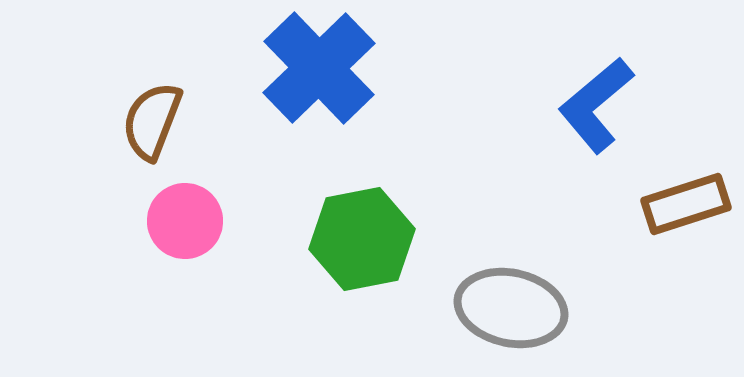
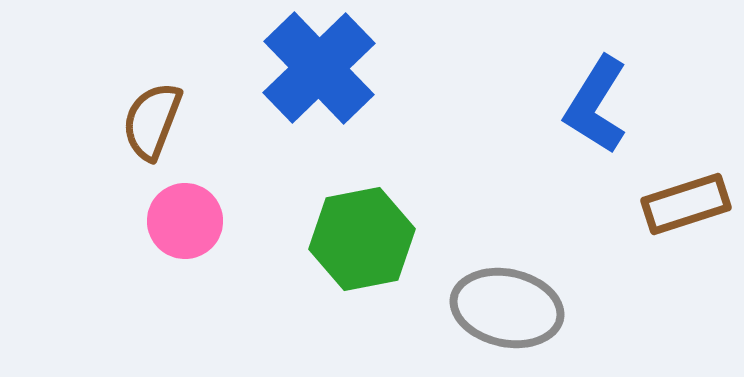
blue L-shape: rotated 18 degrees counterclockwise
gray ellipse: moved 4 px left
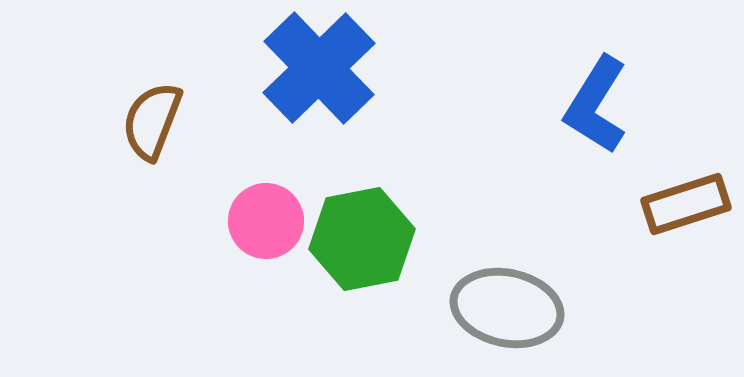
pink circle: moved 81 px right
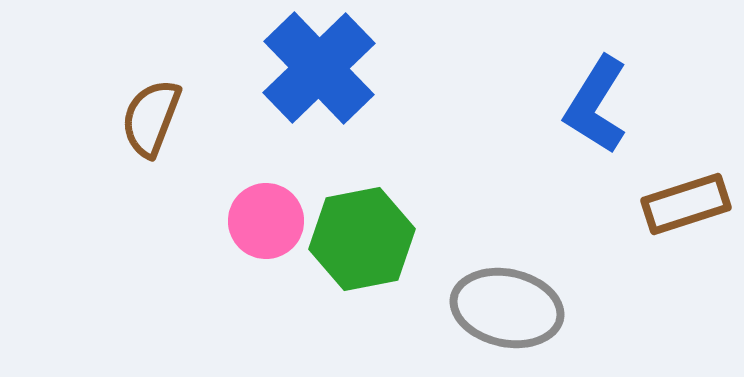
brown semicircle: moved 1 px left, 3 px up
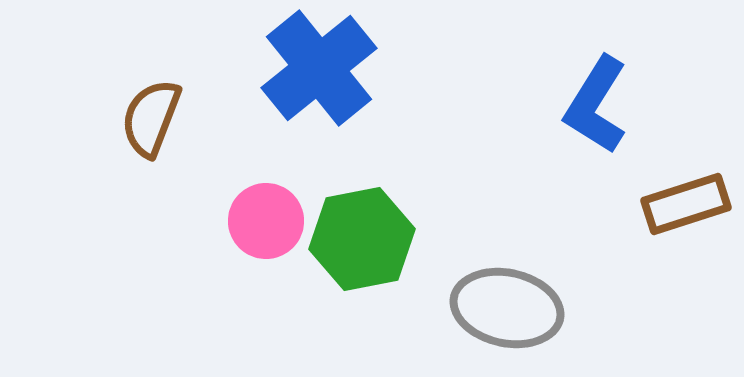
blue cross: rotated 5 degrees clockwise
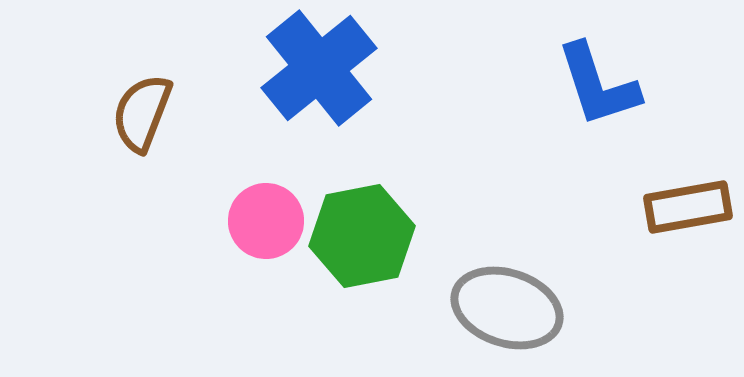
blue L-shape: moved 2 px right, 20 px up; rotated 50 degrees counterclockwise
brown semicircle: moved 9 px left, 5 px up
brown rectangle: moved 2 px right, 3 px down; rotated 8 degrees clockwise
green hexagon: moved 3 px up
gray ellipse: rotated 6 degrees clockwise
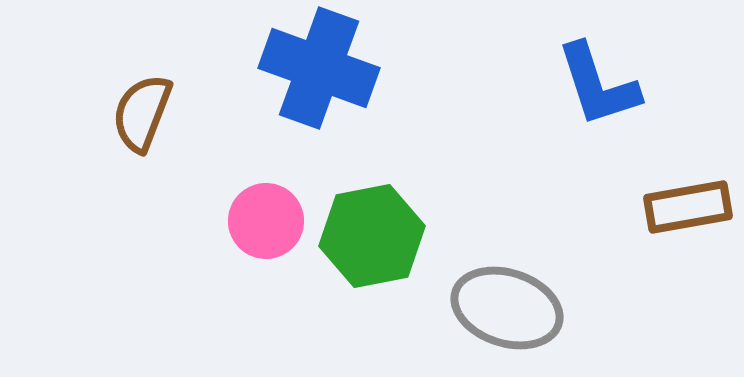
blue cross: rotated 31 degrees counterclockwise
green hexagon: moved 10 px right
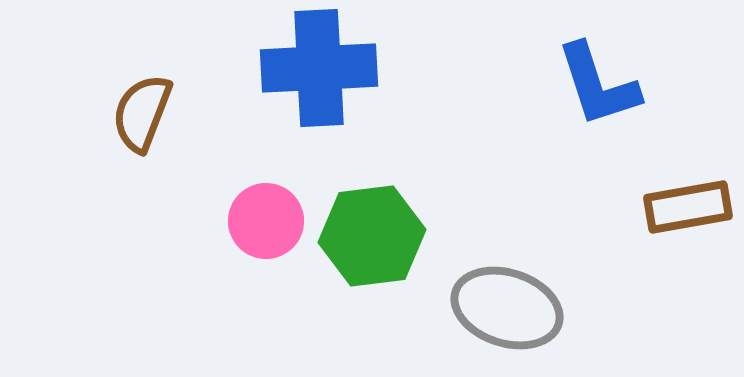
blue cross: rotated 23 degrees counterclockwise
green hexagon: rotated 4 degrees clockwise
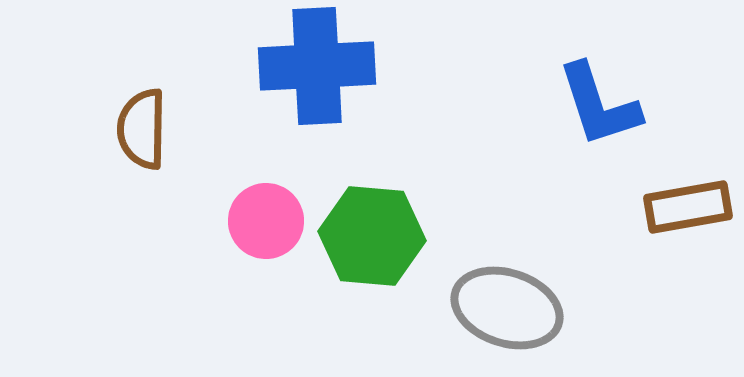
blue cross: moved 2 px left, 2 px up
blue L-shape: moved 1 px right, 20 px down
brown semicircle: moved 16 px down; rotated 20 degrees counterclockwise
green hexagon: rotated 12 degrees clockwise
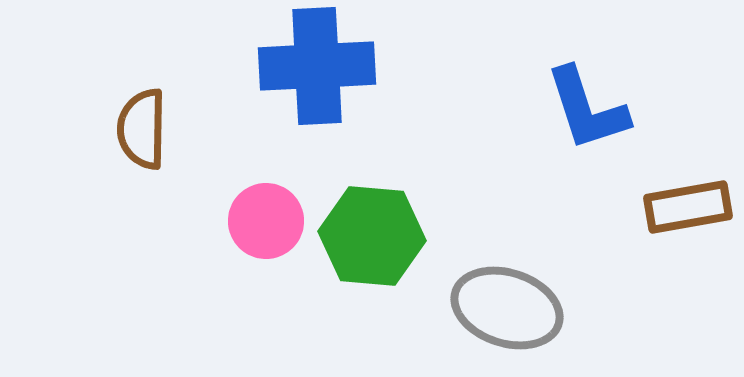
blue L-shape: moved 12 px left, 4 px down
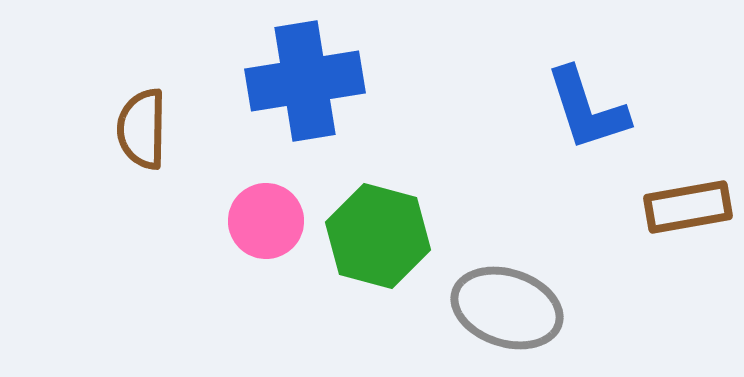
blue cross: moved 12 px left, 15 px down; rotated 6 degrees counterclockwise
green hexagon: moved 6 px right; rotated 10 degrees clockwise
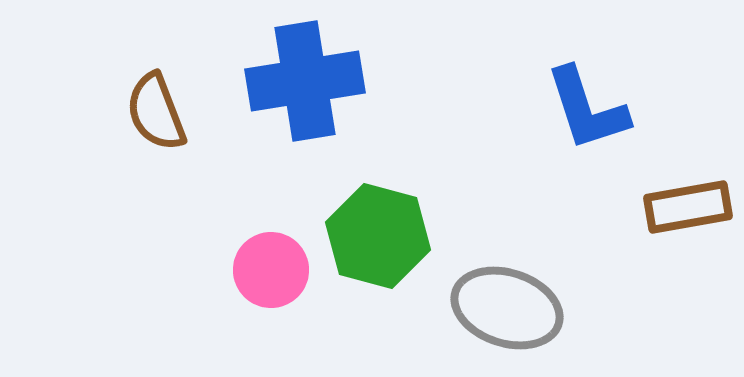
brown semicircle: moved 14 px right, 17 px up; rotated 22 degrees counterclockwise
pink circle: moved 5 px right, 49 px down
